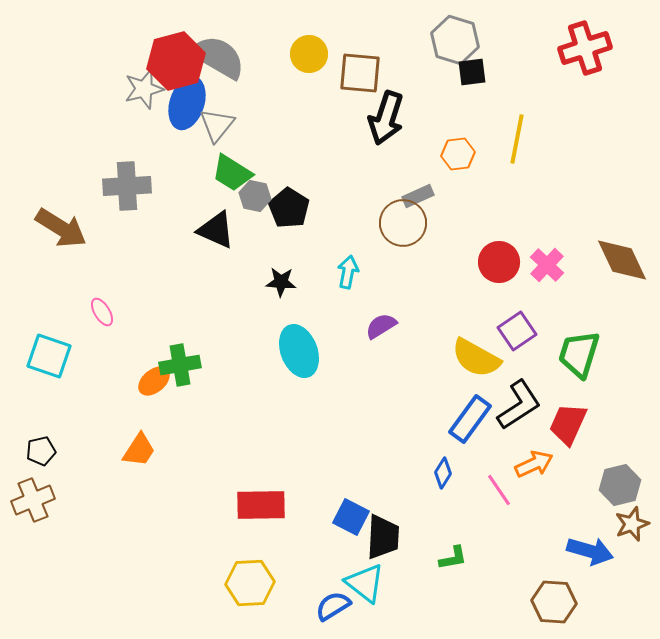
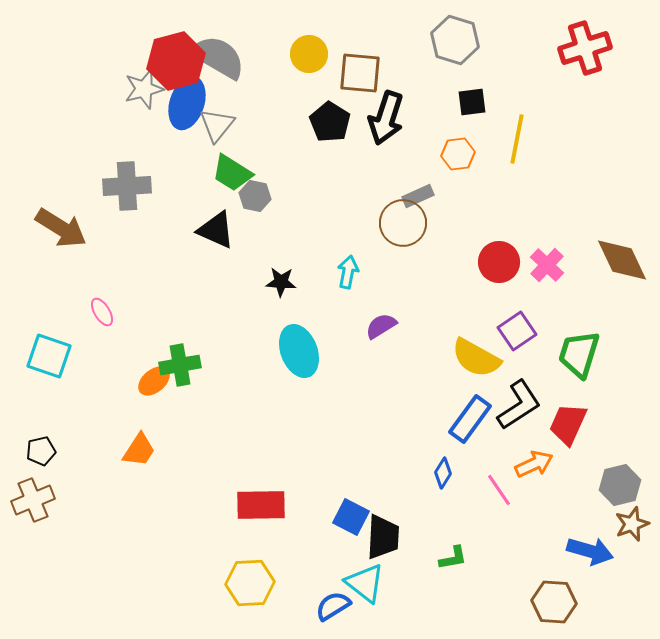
black square at (472, 72): moved 30 px down
black pentagon at (289, 208): moved 41 px right, 86 px up
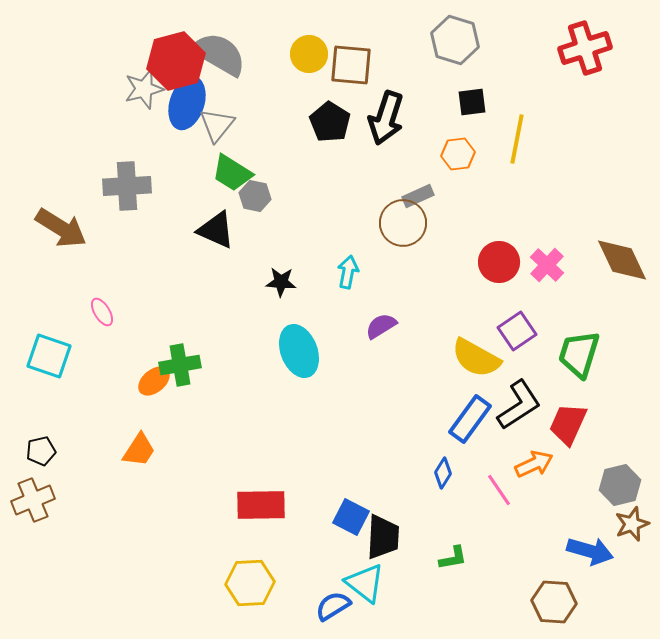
gray semicircle at (218, 57): moved 1 px right, 3 px up
brown square at (360, 73): moved 9 px left, 8 px up
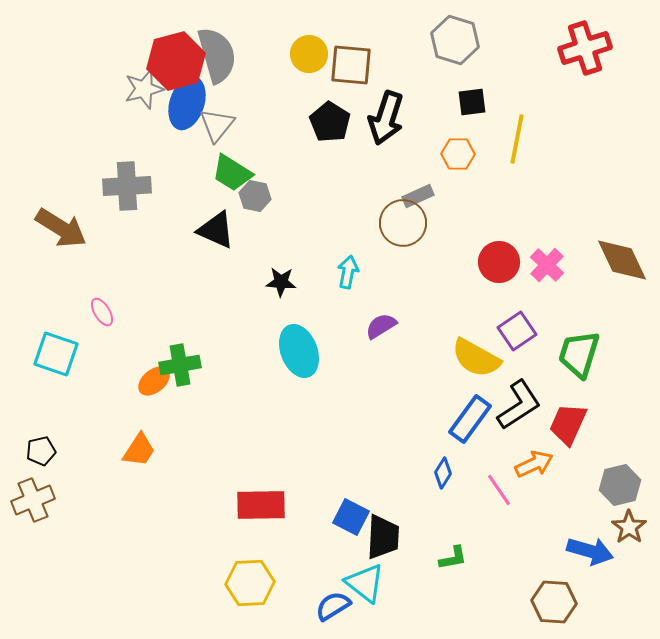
gray semicircle at (219, 54): moved 2 px left, 1 px down; rotated 44 degrees clockwise
orange hexagon at (458, 154): rotated 8 degrees clockwise
cyan square at (49, 356): moved 7 px right, 2 px up
brown star at (632, 524): moved 3 px left, 3 px down; rotated 16 degrees counterclockwise
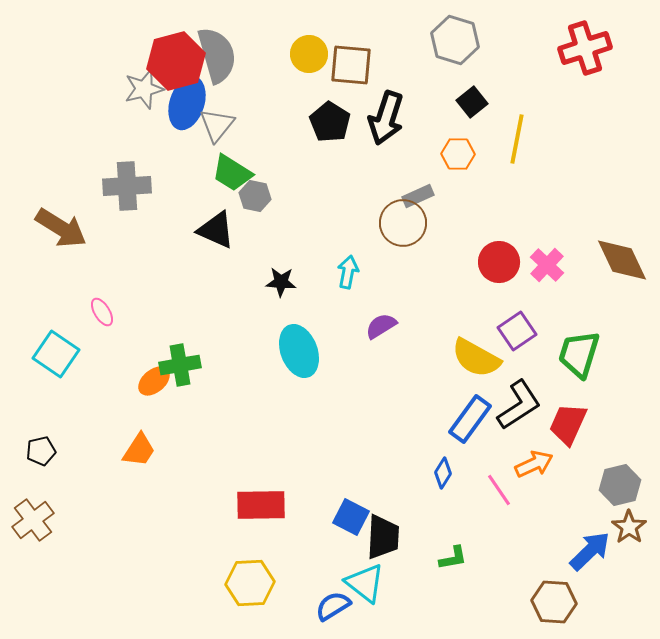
black square at (472, 102): rotated 32 degrees counterclockwise
cyan square at (56, 354): rotated 15 degrees clockwise
brown cross at (33, 500): moved 20 px down; rotated 15 degrees counterclockwise
blue arrow at (590, 551): rotated 60 degrees counterclockwise
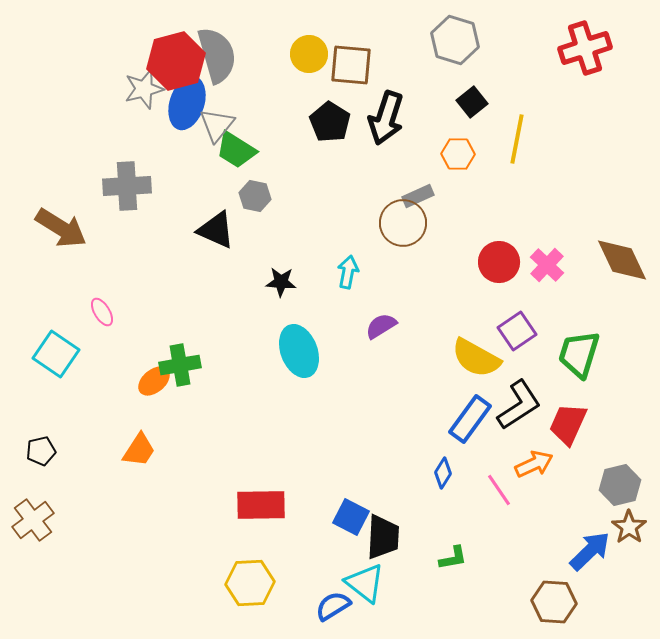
green trapezoid at (232, 173): moved 4 px right, 23 px up
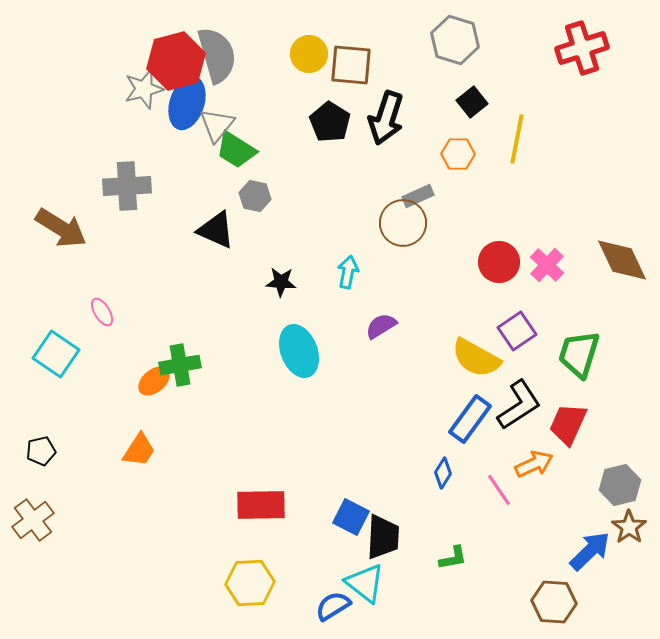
red cross at (585, 48): moved 3 px left
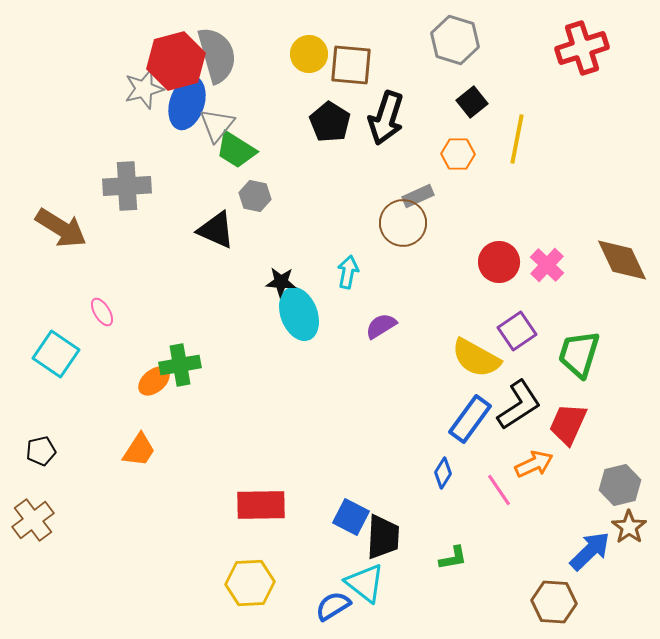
cyan ellipse at (299, 351): moved 37 px up
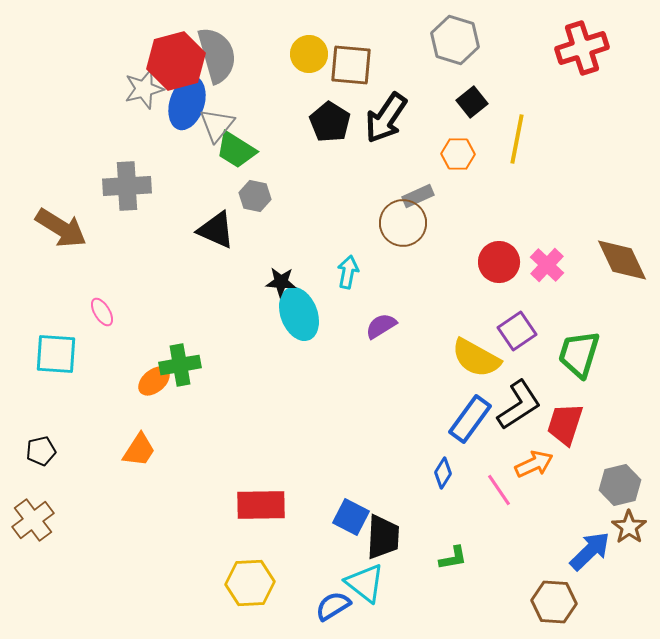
black arrow at (386, 118): rotated 16 degrees clockwise
cyan square at (56, 354): rotated 30 degrees counterclockwise
red trapezoid at (568, 424): moved 3 px left; rotated 6 degrees counterclockwise
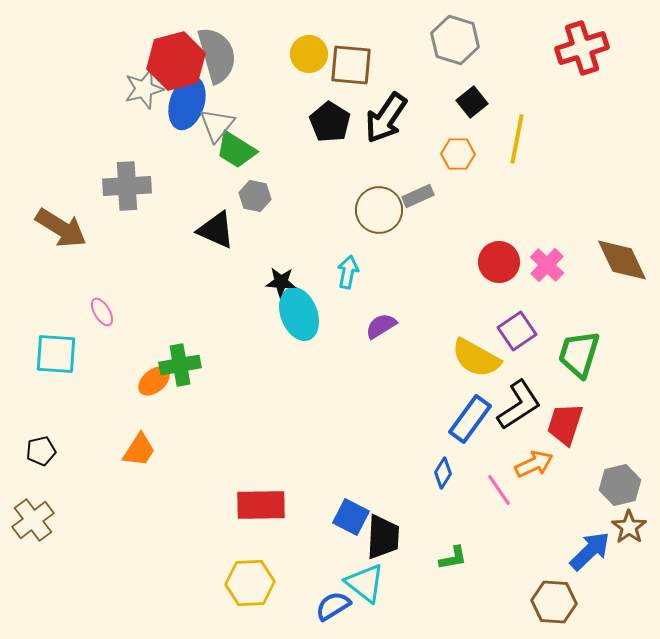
brown circle at (403, 223): moved 24 px left, 13 px up
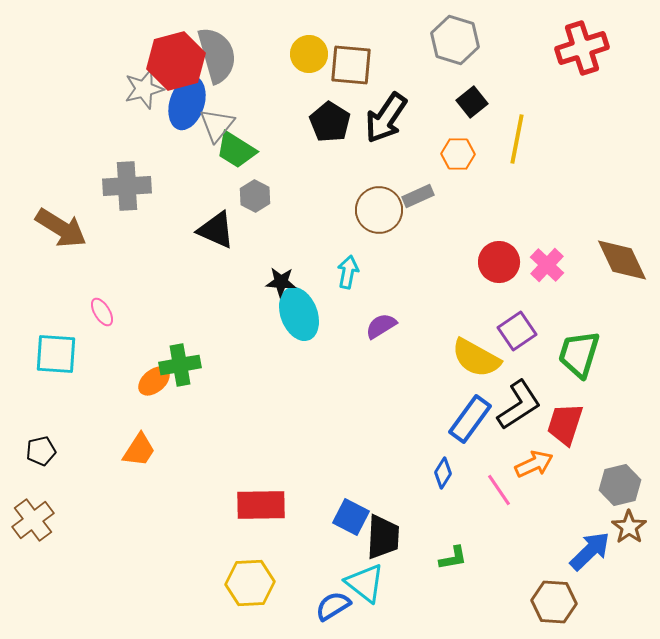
gray hexagon at (255, 196): rotated 16 degrees clockwise
